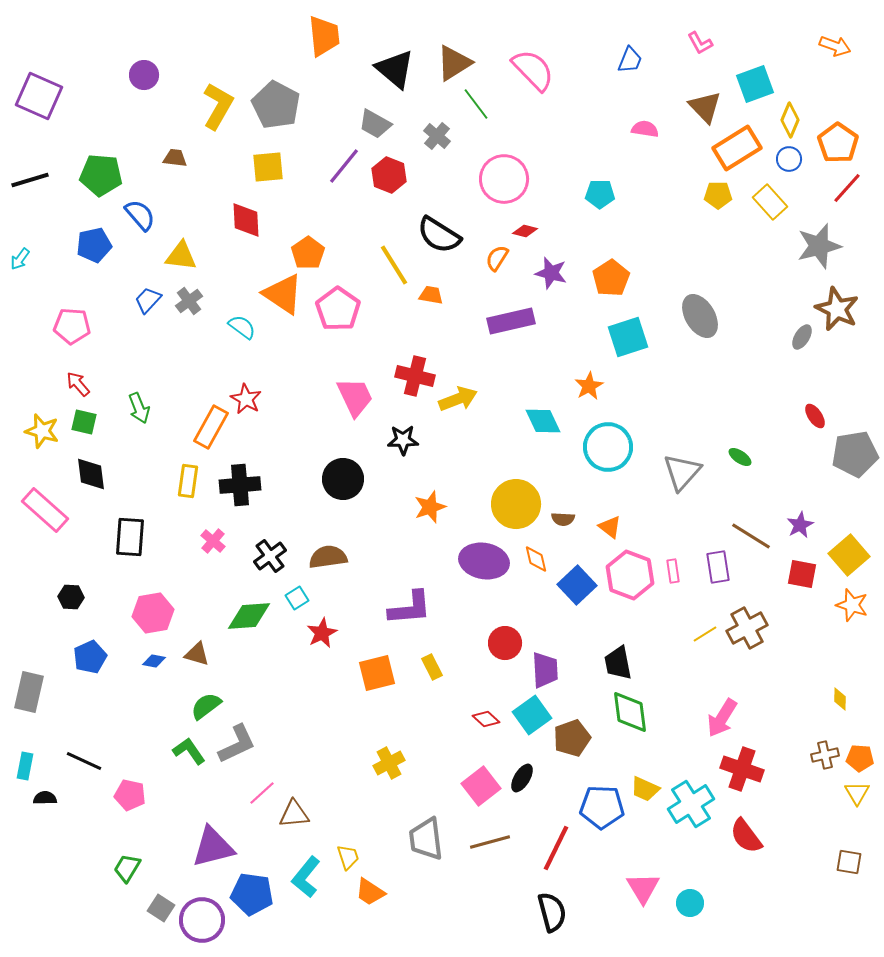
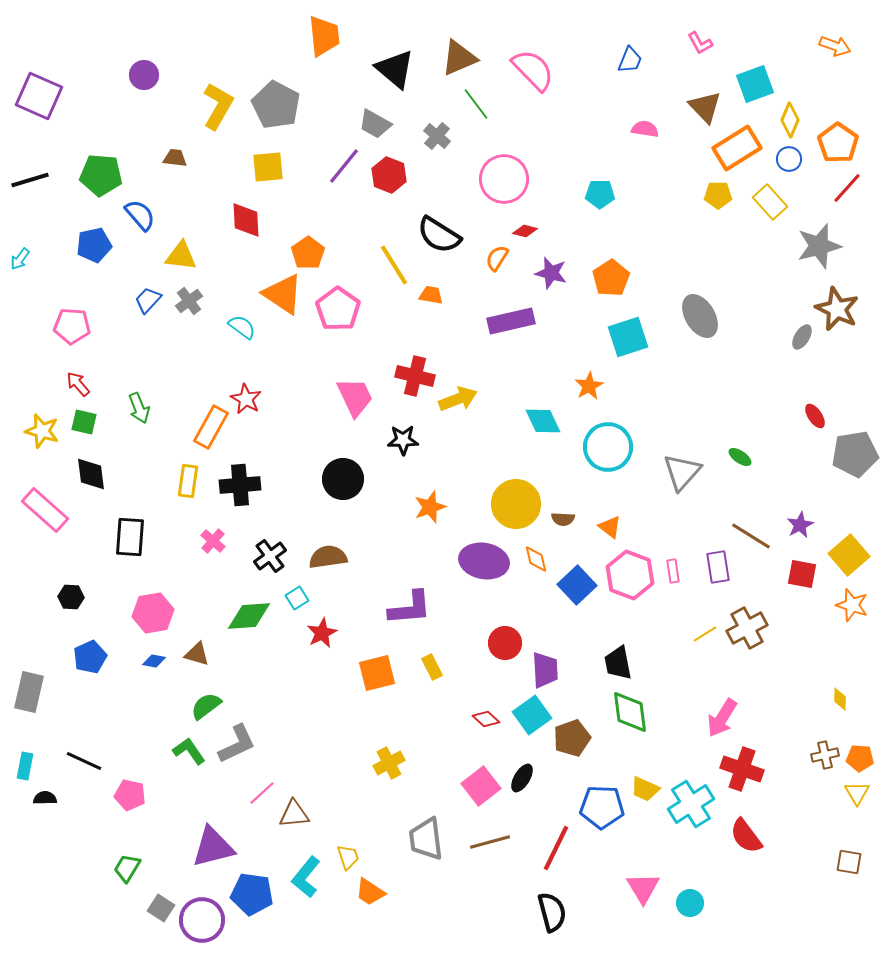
brown triangle at (454, 63): moved 5 px right, 5 px up; rotated 9 degrees clockwise
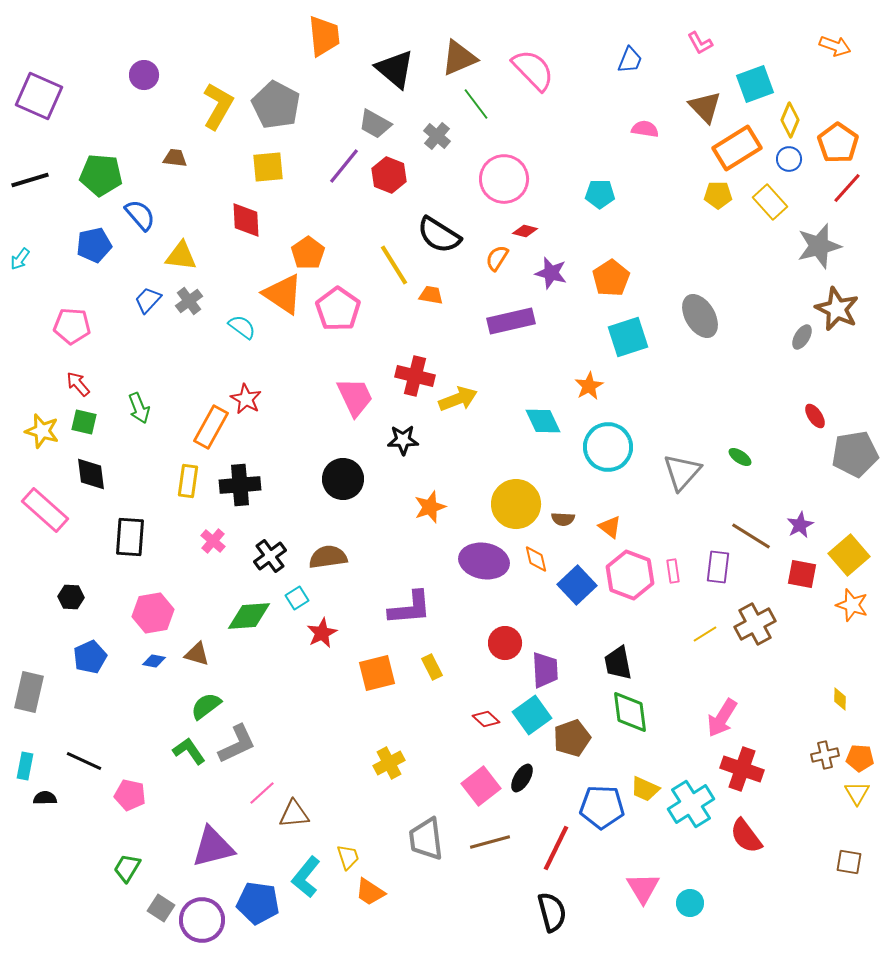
purple rectangle at (718, 567): rotated 16 degrees clockwise
brown cross at (747, 628): moved 8 px right, 4 px up
blue pentagon at (252, 894): moved 6 px right, 9 px down
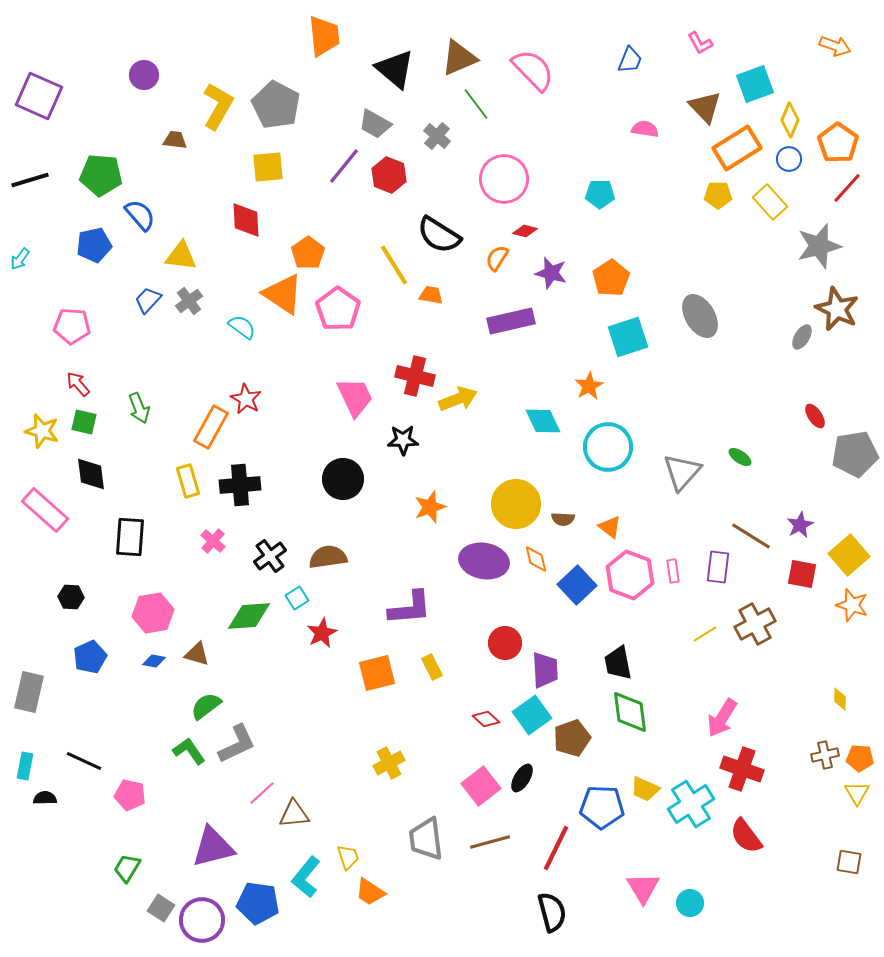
brown trapezoid at (175, 158): moved 18 px up
yellow rectangle at (188, 481): rotated 24 degrees counterclockwise
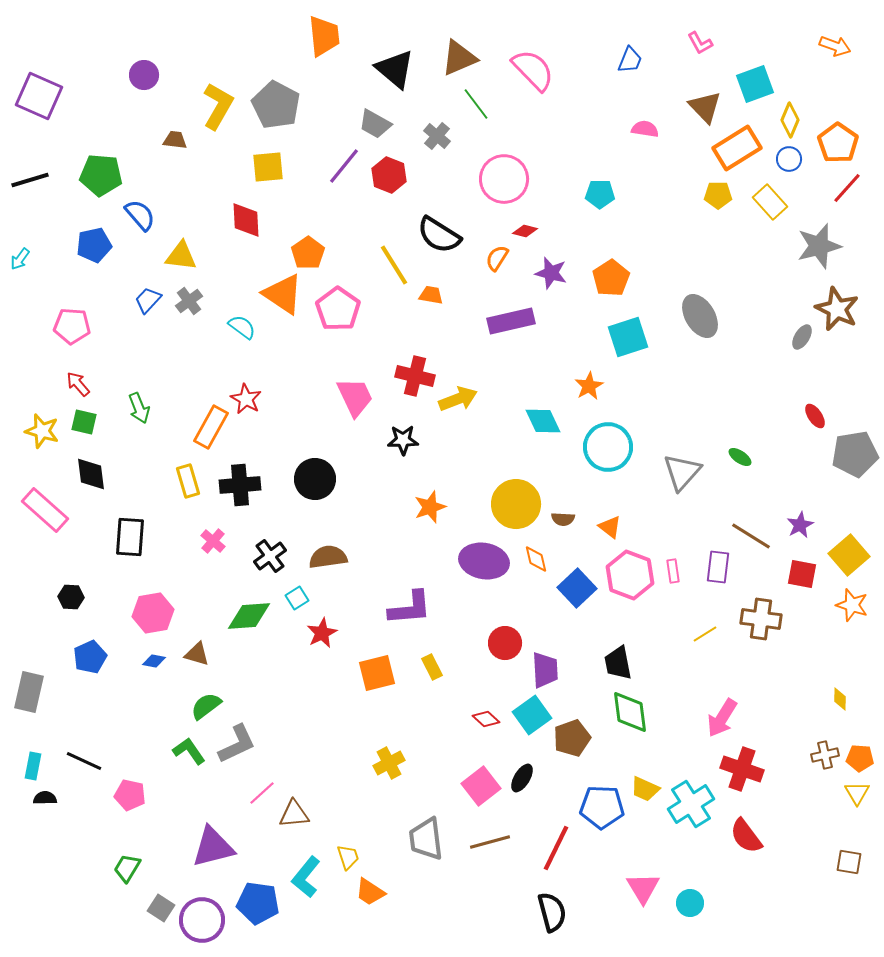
black circle at (343, 479): moved 28 px left
blue square at (577, 585): moved 3 px down
brown cross at (755, 624): moved 6 px right, 5 px up; rotated 36 degrees clockwise
cyan rectangle at (25, 766): moved 8 px right
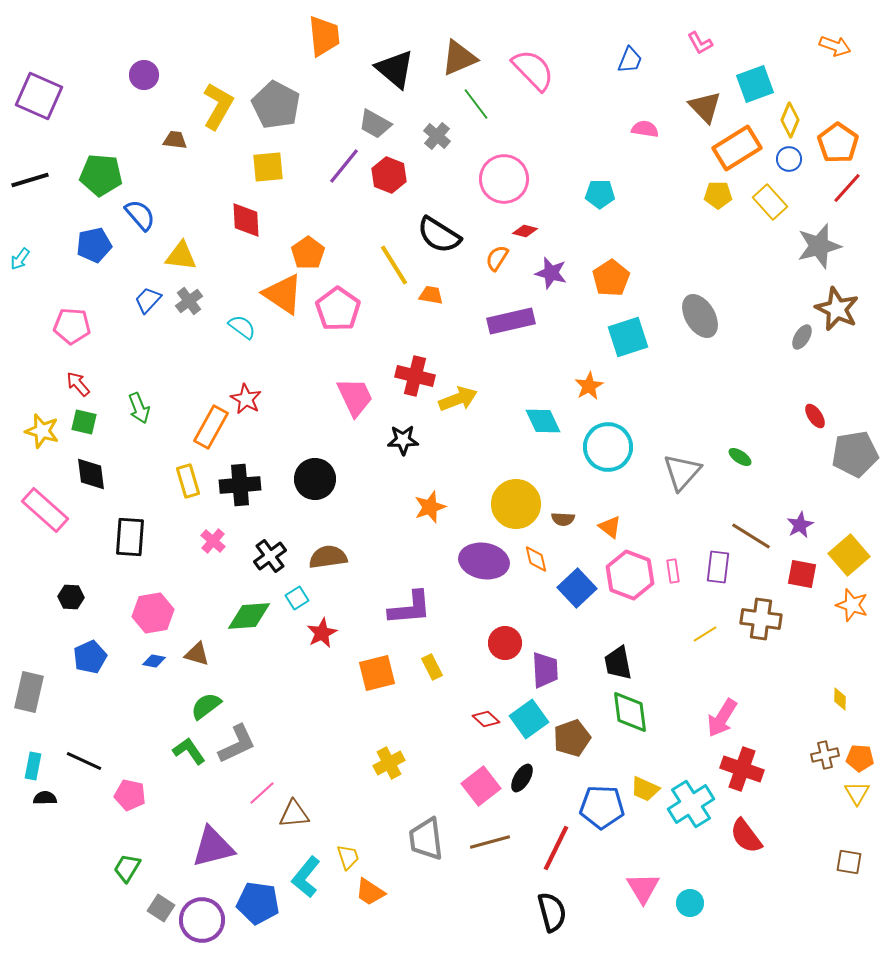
cyan square at (532, 715): moved 3 px left, 4 px down
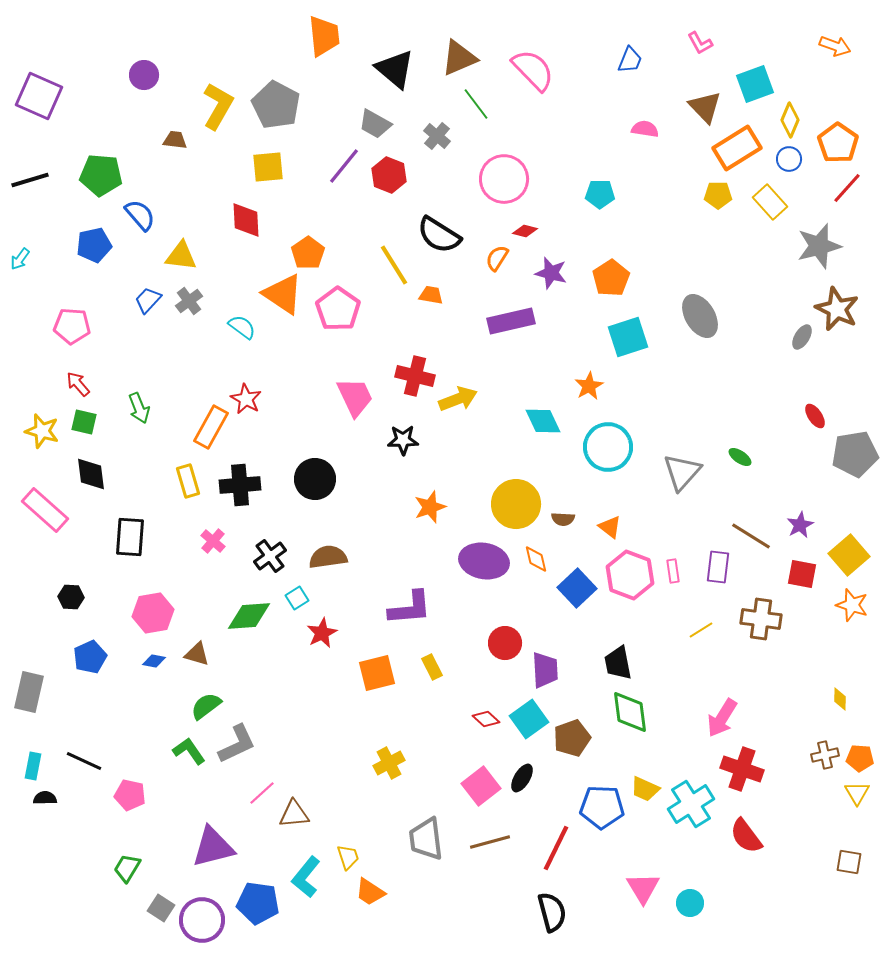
yellow line at (705, 634): moved 4 px left, 4 px up
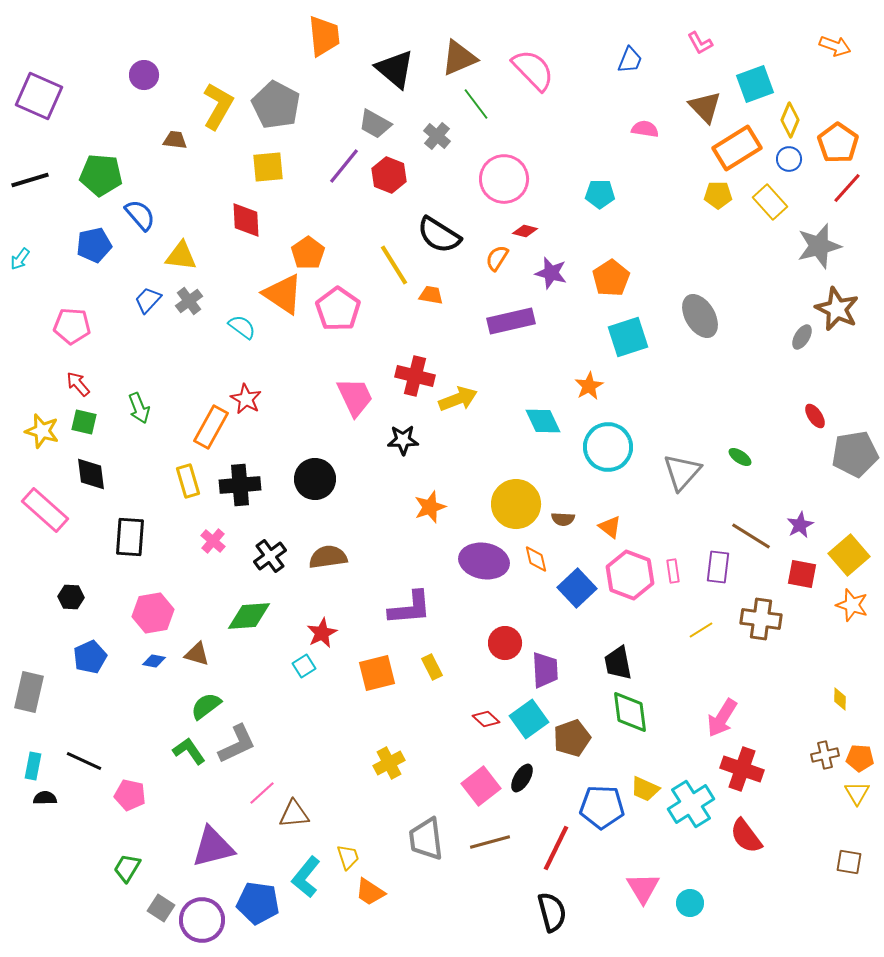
cyan square at (297, 598): moved 7 px right, 68 px down
